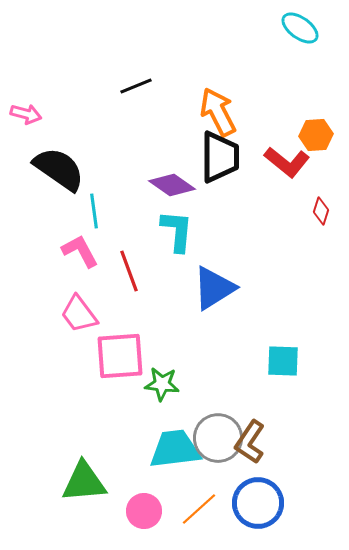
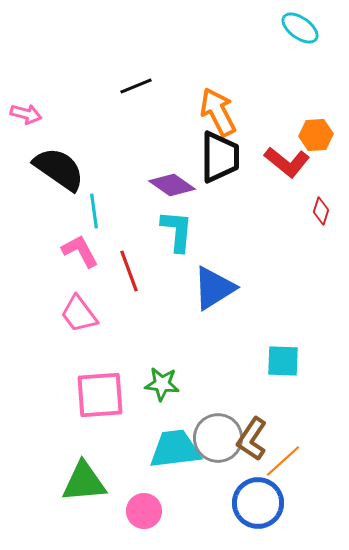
pink square: moved 20 px left, 39 px down
brown L-shape: moved 2 px right, 3 px up
orange line: moved 84 px right, 48 px up
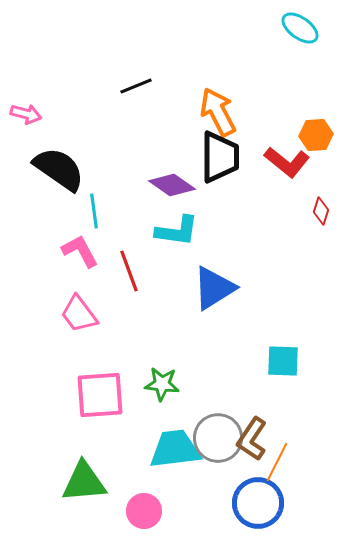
cyan L-shape: rotated 93 degrees clockwise
orange line: moved 6 px left, 1 px down; rotated 21 degrees counterclockwise
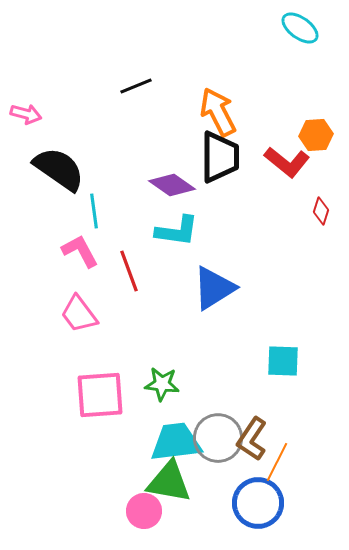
cyan trapezoid: moved 1 px right, 7 px up
green triangle: moved 85 px right; rotated 15 degrees clockwise
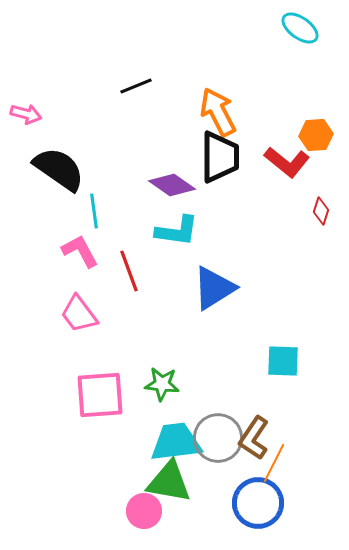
brown L-shape: moved 2 px right, 1 px up
orange line: moved 3 px left, 1 px down
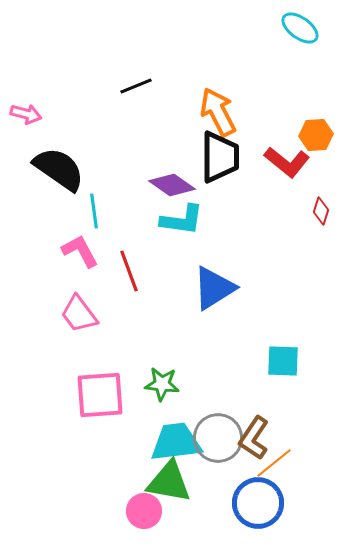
cyan L-shape: moved 5 px right, 11 px up
orange line: rotated 24 degrees clockwise
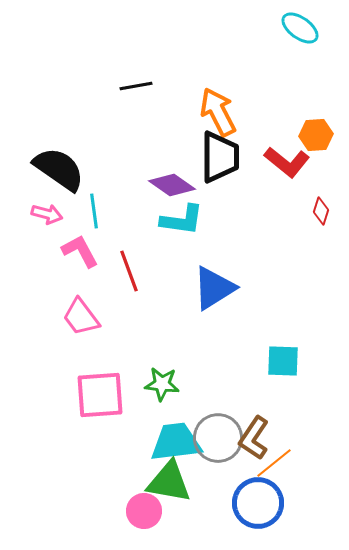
black line: rotated 12 degrees clockwise
pink arrow: moved 21 px right, 100 px down
pink trapezoid: moved 2 px right, 3 px down
